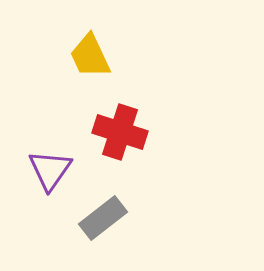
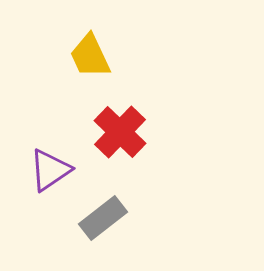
red cross: rotated 26 degrees clockwise
purple triangle: rotated 21 degrees clockwise
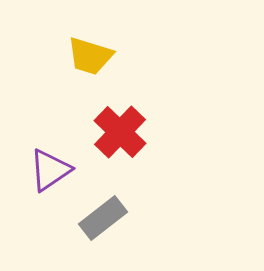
yellow trapezoid: rotated 48 degrees counterclockwise
